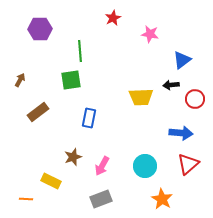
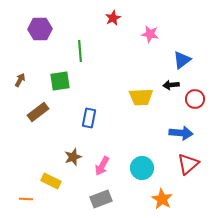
green square: moved 11 px left, 1 px down
cyan circle: moved 3 px left, 2 px down
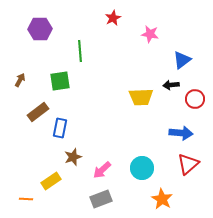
blue rectangle: moved 29 px left, 10 px down
pink arrow: moved 4 px down; rotated 18 degrees clockwise
yellow rectangle: rotated 60 degrees counterclockwise
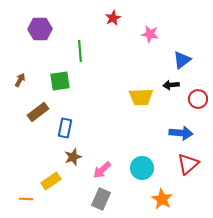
red circle: moved 3 px right
blue rectangle: moved 5 px right
gray rectangle: rotated 45 degrees counterclockwise
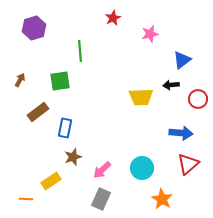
purple hexagon: moved 6 px left, 1 px up; rotated 15 degrees counterclockwise
pink star: rotated 24 degrees counterclockwise
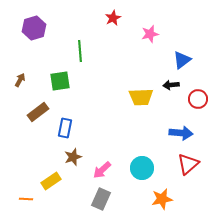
orange star: rotated 30 degrees clockwise
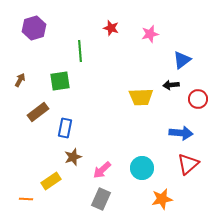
red star: moved 2 px left, 10 px down; rotated 28 degrees counterclockwise
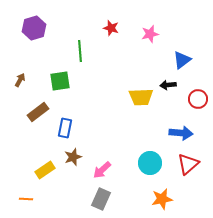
black arrow: moved 3 px left
cyan circle: moved 8 px right, 5 px up
yellow rectangle: moved 6 px left, 11 px up
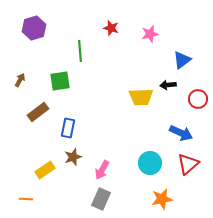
blue rectangle: moved 3 px right
blue arrow: rotated 20 degrees clockwise
pink arrow: rotated 18 degrees counterclockwise
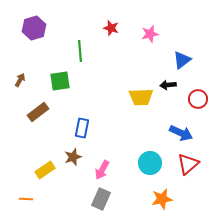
blue rectangle: moved 14 px right
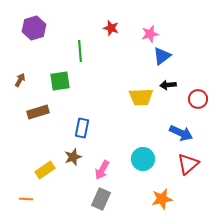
blue triangle: moved 20 px left, 4 px up
brown rectangle: rotated 20 degrees clockwise
cyan circle: moved 7 px left, 4 px up
